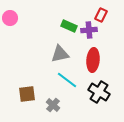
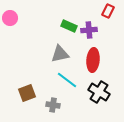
red rectangle: moved 7 px right, 4 px up
brown square: moved 1 px up; rotated 12 degrees counterclockwise
gray cross: rotated 32 degrees counterclockwise
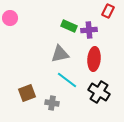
red ellipse: moved 1 px right, 1 px up
gray cross: moved 1 px left, 2 px up
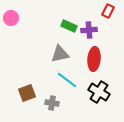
pink circle: moved 1 px right
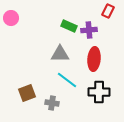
gray triangle: rotated 12 degrees clockwise
black cross: rotated 30 degrees counterclockwise
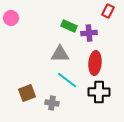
purple cross: moved 3 px down
red ellipse: moved 1 px right, 4 px down
